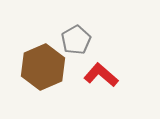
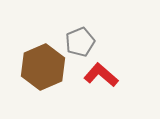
gray pentagon: moved 4 px right, 2 px down; rotated 8 degrees clockwise
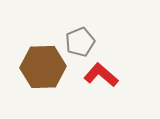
brown hexagon: rotated 21 degrees clockwise
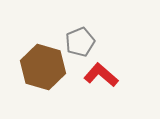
brown hexagon: rotated 18 degrees clockwise
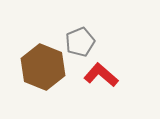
brown hexagon: rotated 6 degrees clockwise
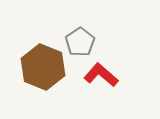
gray pentagon: rotated 12 degrees counterclockwise
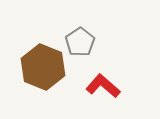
red L-shape: moved 2 px right, 11 px down
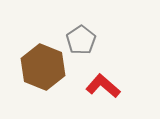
gray pentagon: moved 1 px right, 2 px up
